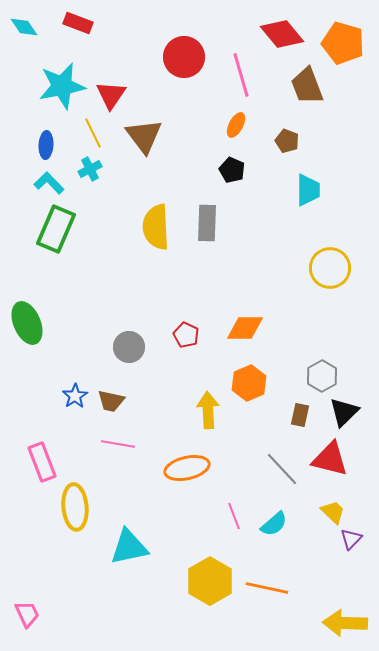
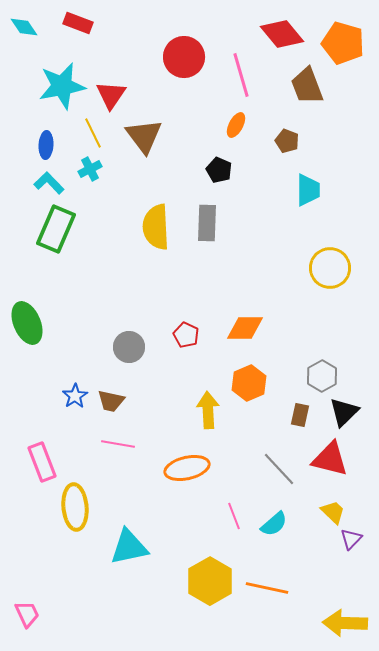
black pentagon at (232, 170): moved 13 px left
gray line at (282, 469): moved 3 px left
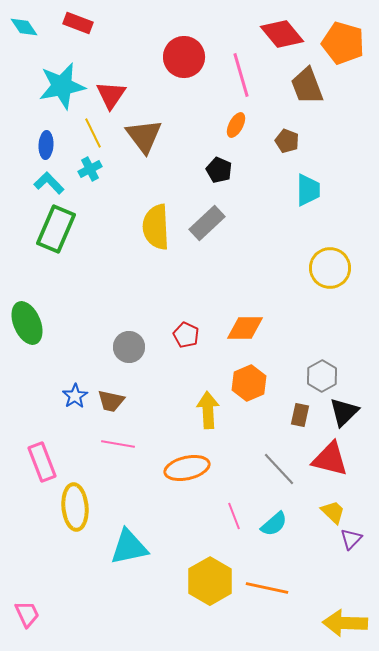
gray rectangle at (207, 223): rotated 45 degrees clockwise
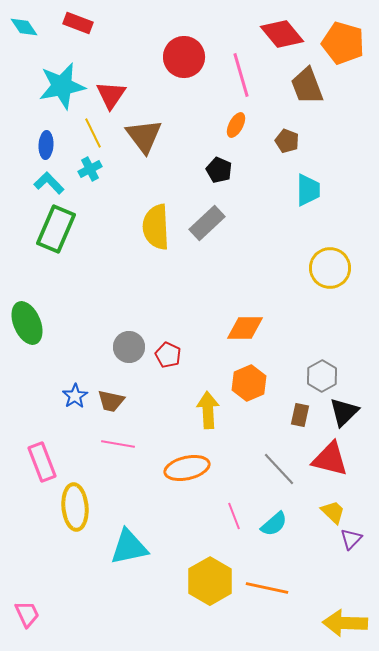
red pentagon at (186, 335): moved 18 px left, 20 px down
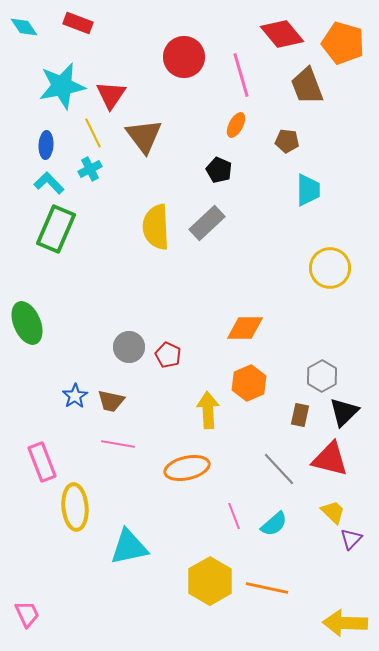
brown pentagon at (287, 141): rotated 15 degrees counterclockwise
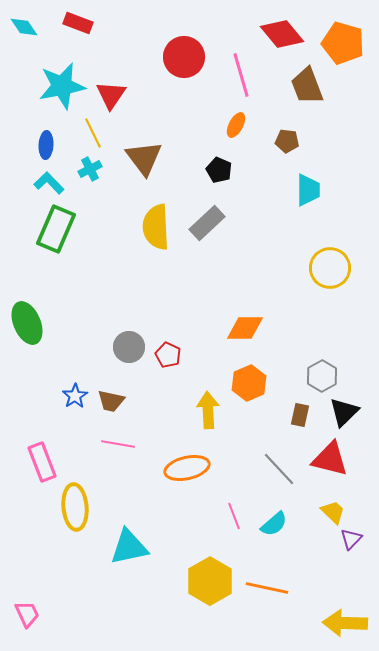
brown triangle at (144, 136): moved 22 px down
